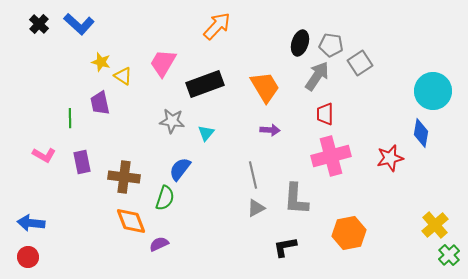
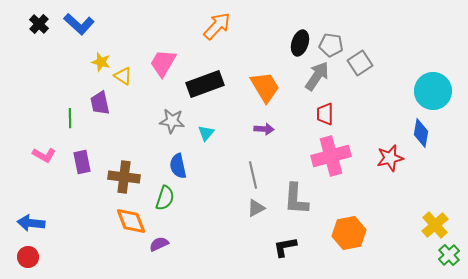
purple arrow: moved 6 px left, 1 px up
blue semicircle: moved 2 px left, 3 px up; rotated 50 degrees counterclockwise
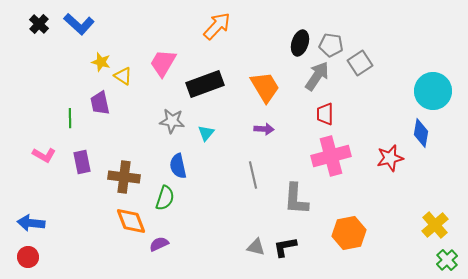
gray triangle: moved 39 px down; rotated 42 degrees clockwise
green cross: moved 2 px left, 5 px down
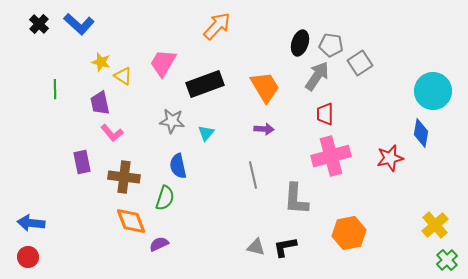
green line: moved 15 px left, 29 px up
pink L-shape: moved 68 px right, 22 px up; rotated 20 degrees clockwise
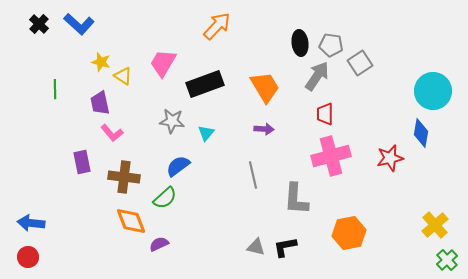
black ellipse: rotated 25 degrees counterclockwise
blue semicircle: rotated 65 degrees clockwise
green semicircle: rotated 30 degrees clockwise
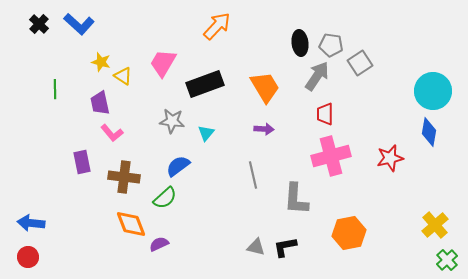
blue diamond: moved 8 px right, 1 px up
orange diamond: moved 3 px down
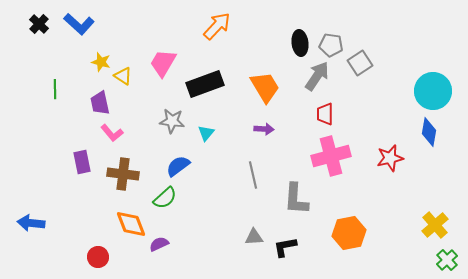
brown cross: moved 1 px left, 3 px up
gray triangle: moved 2 px left, 10 px up; rotated 18 degrees counterclockwise
red circle: moved 70 px right
